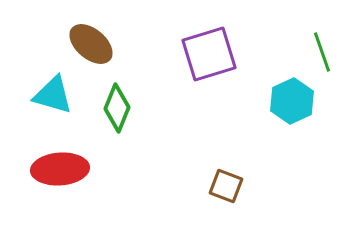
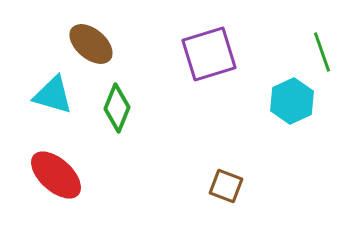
red ellipse: moved 4 px left, 6 px down; rotated 46 degrees clockwise
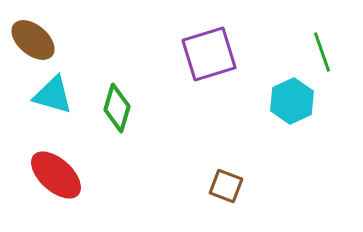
brown ellipse: moved 58 px left, 4 px up
green diamond: rotated 6 degrees counterclockwise
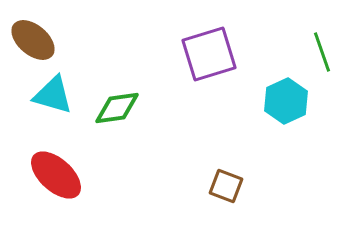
cyan hexagon: moved 6 px left
green diamond: rotated 66 degrees clockwise
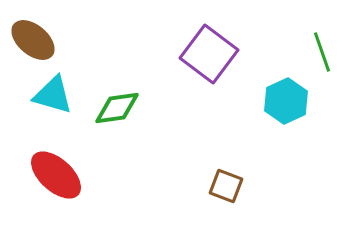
purple square: rotated 36 degrees counterclockwise
